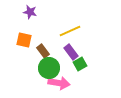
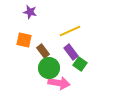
green square: rotated 24 degrees counterclockwise
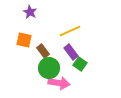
purple star: rotated 16 degrees clockwise
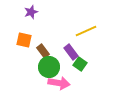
purple star: moved 1 px right; rotated 24 degrees clockwise
yellow line: moved 16 px right
green circle: moved 1 px up
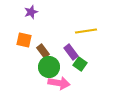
yellow line: rotated 15 degrees clockwise
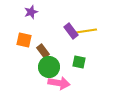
purple rectangle: moved 21 px up
green square: moved 1 px left, 2 px up; rotated 24 degrees counterclockwise
